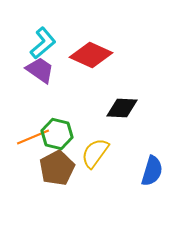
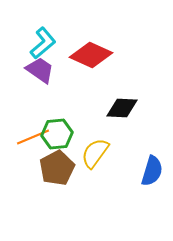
green hexagon: rotated 20 degrees counterclockwise
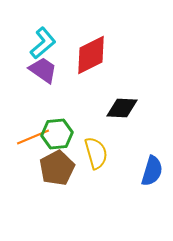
red diamond: rotated 51 degrees counterclockwise
purple trapezoid: moved 3 px right
yellow semicircle: moved 1 px right; rotated 128 degrees clockwise
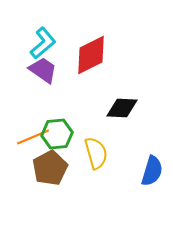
brown pentagon: moved 7 px left
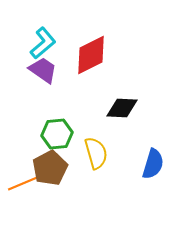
orange line: moved 9 px left, 46 px down
blue semicircle: moved 1 px right, 7 px up
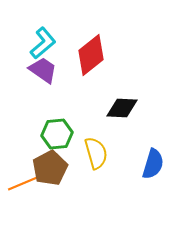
red diamond: rotated 12 degrees counterclockwise
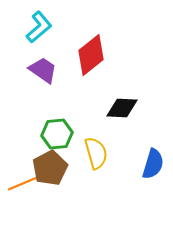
cyan L-shape: moved 4 px left, 16 px up
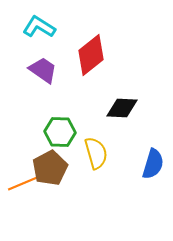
cyan L-shape: rotated 108 degrees counterclockwise
green hexagon: moved 3 px right, 2 px up; rotated 8 degrees clockwise
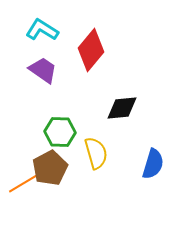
cyan L-shape: moved 3 px right, 3 px down
red diamond: moved 5 px up; rotated 12 degrees counterclockwise
black diamond: rotated 8 degrees counterclockwise
orange line: rotated 8 degrees counterclockwise
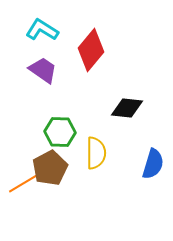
black diamond: moved 5 px right; rotated 12 degrees clockwise
yellow semicircle: rotated 16 degrees clockwise
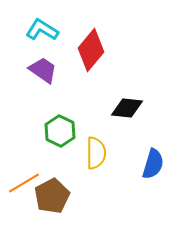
green hexagon: moved 1 px up; rotated 24 degrees clockwise
brown pentagon: moved 2 px right, 28 px down
